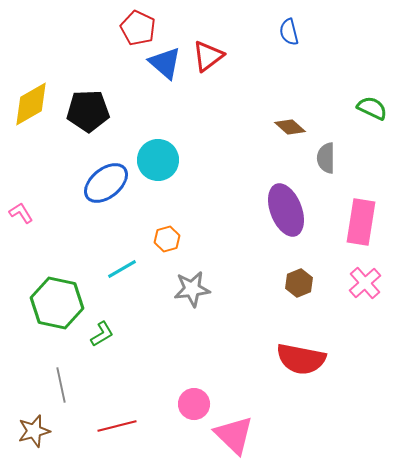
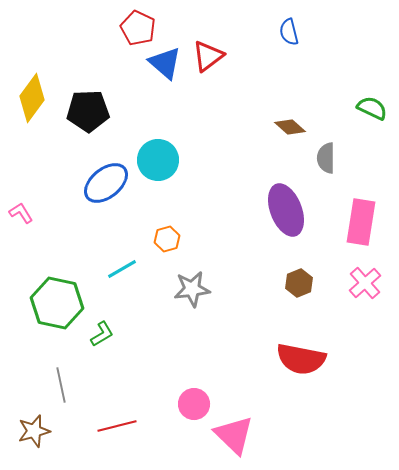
yellow diamond: moved 1 px right, 6 px up; rotated 24 degrees counterclockwise
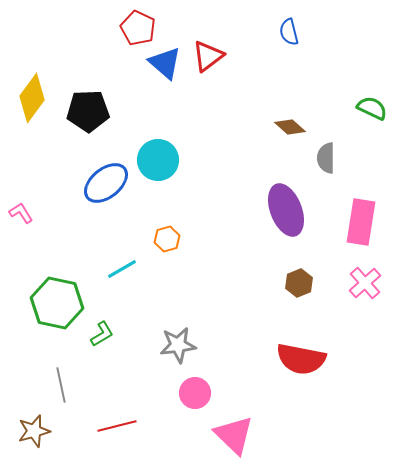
gray star: moved 14 px left, 56 px down
pink circle: moved 1 px right, 11 px up
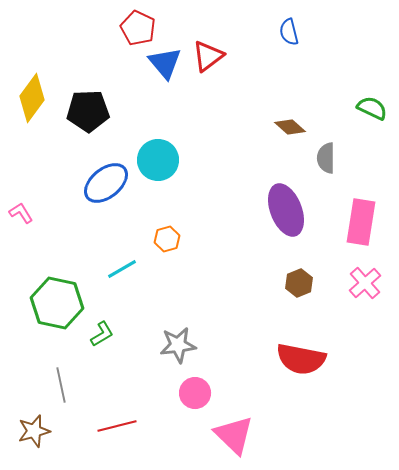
blue triangle: rotated 9 degrees clockwise
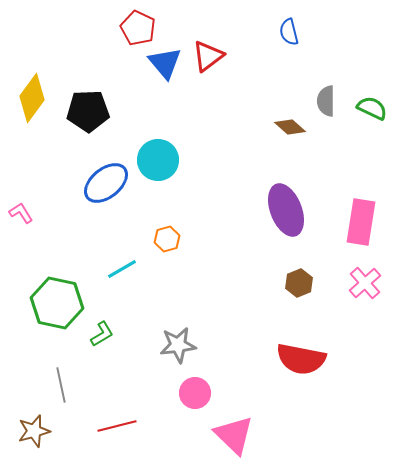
gray semicircle: moved 57 px up
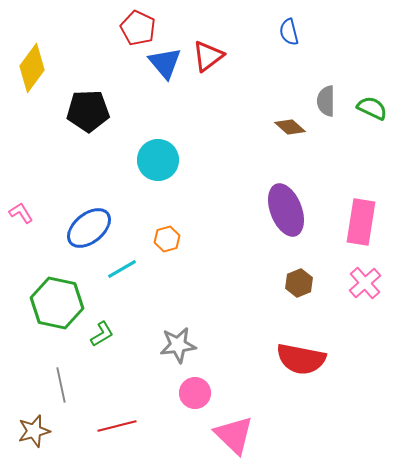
yellow diamond: moved 30 px up
blue ellipse: moved 17 px left, 45 px down
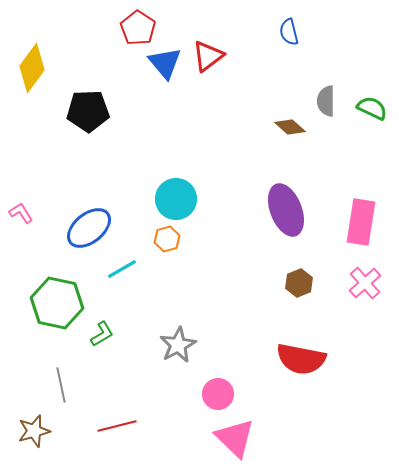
red pentagon: rotated 8 degrees clockwise
cyan circle: moved 18 px right, 39 px down
gray star: rotated 21 degrees counterclockwise
pink circle: moved 23 px right, 1 px down
pink triangle: moved 1 px right, 3 px down
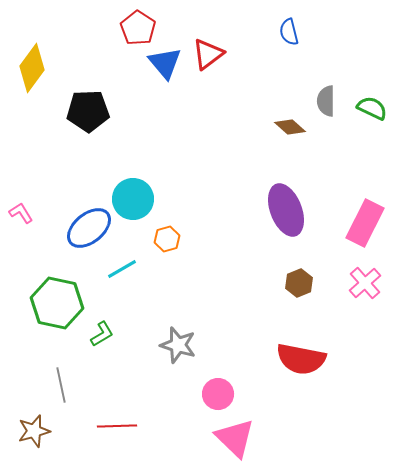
red triangle: moved 2 px up
cyan circle: moved 43 px left
pink rectangle: moved 4 px right, 1 px down; rotated 18 degrees clockwise
gray star: rotated 27 degrees counterclockwise
red line: rotated 12 degrees clockwise
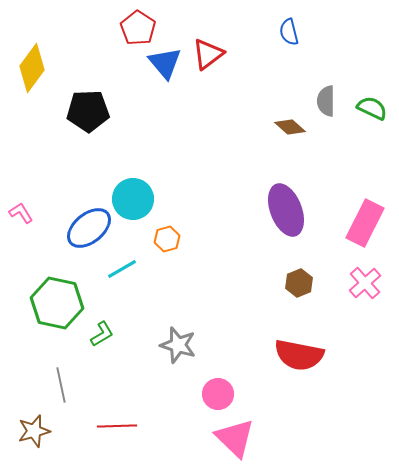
red semicircle: moved 2 px left, 4 px up
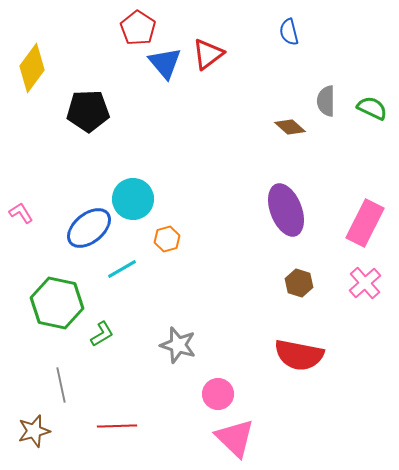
brown hexagon: rotated 20 degrees counterclockwise
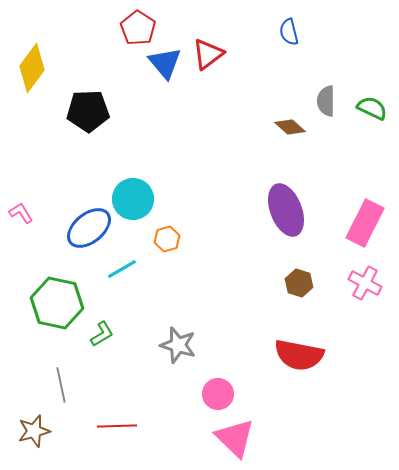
pink cross: rotated 20 degrees counterclockwise
